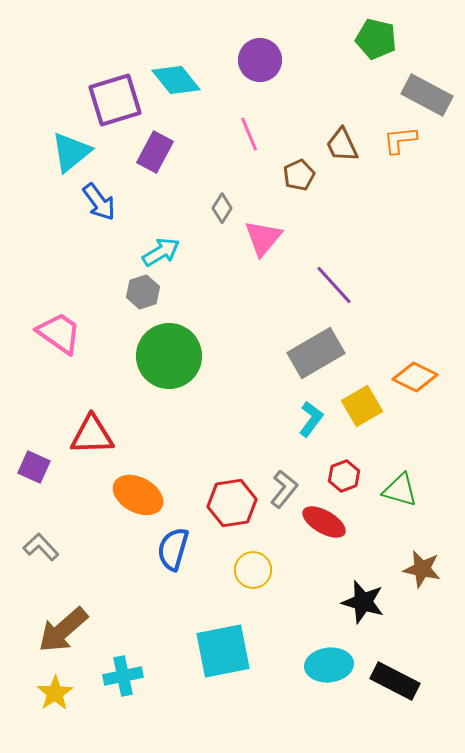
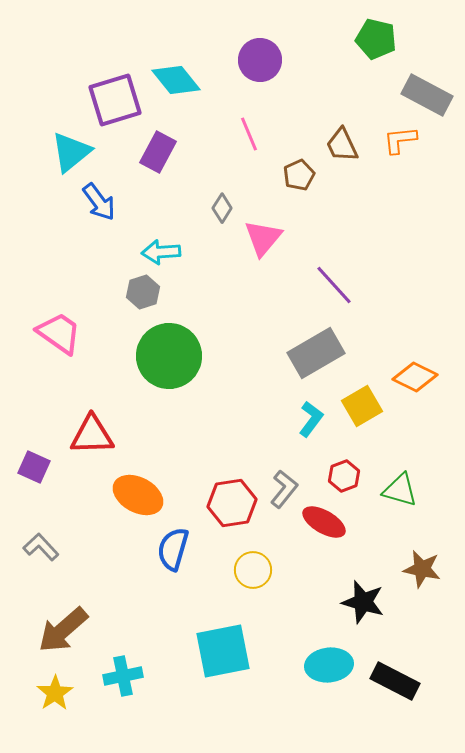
purple rectangle at (155, 152): moved 3 px right
cyan arrow at (161, 252): rotated 153 degrees counterclockwise
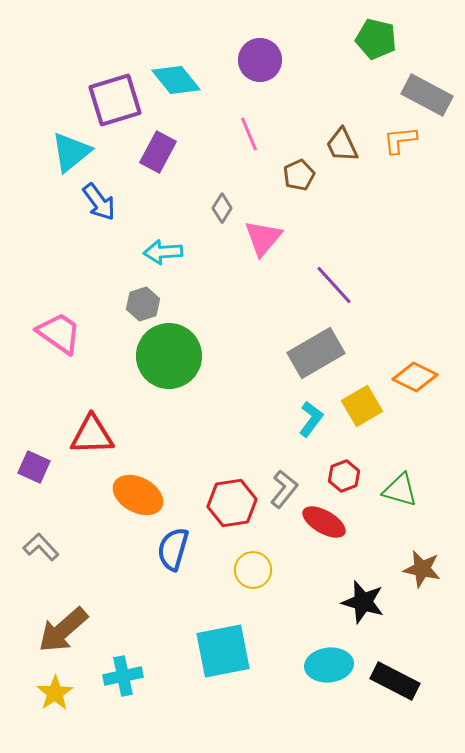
cyan arrow at (161, 252): moved 2 px right
gray hexagon at (143, 292): moved 12 px down
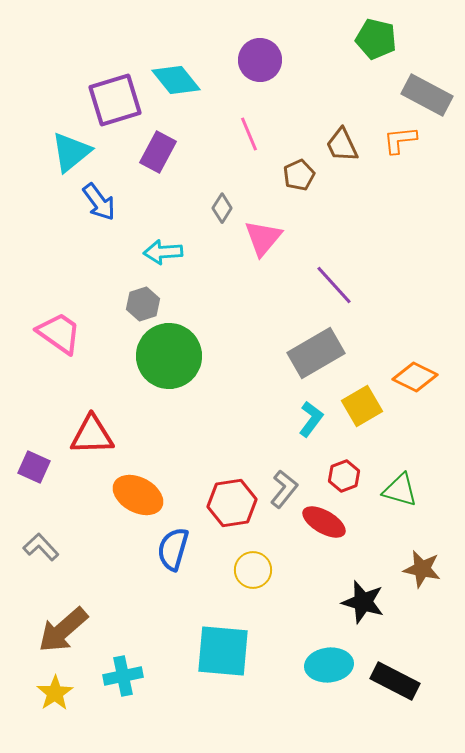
cyan square at (223, 651): rotated 16 degrees clockwise
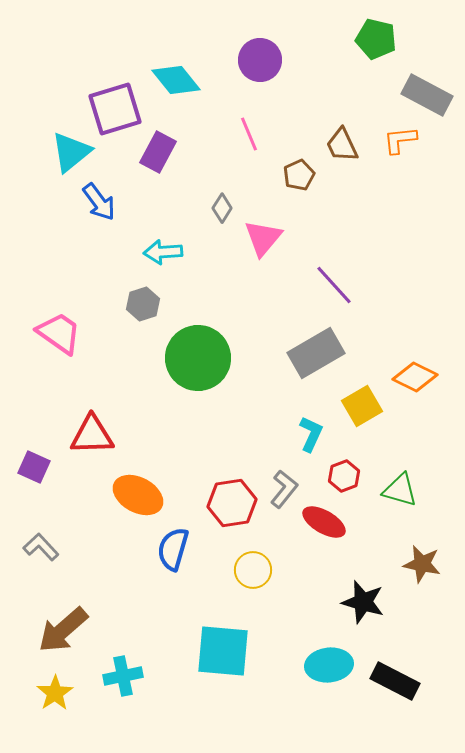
purple square at (115, 100): moved 9 px down
green circle at (169, 356): moved 29 px right, 2 px down
cyan L-shape at (311, 419): moved 15 px down; rotated 12 degrees counterclockwise
brown star at (422, 569): moved 5 px up
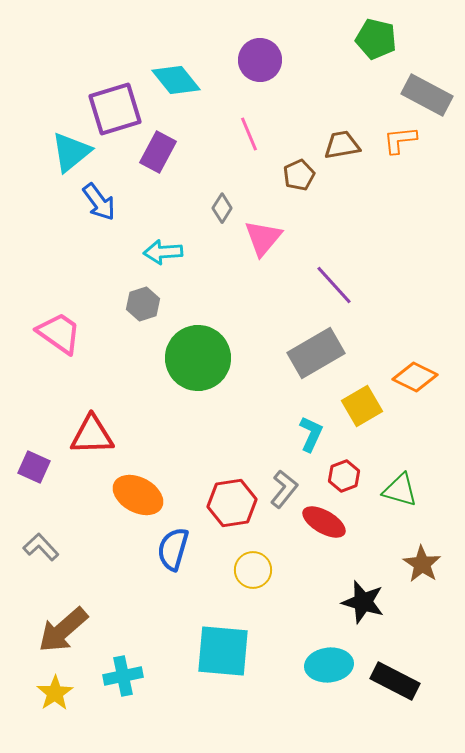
brown trapezoid at (342, 145): rotated 105 degrees clockwise
brown star at (422, 564): rotated 21 degrees clockwise
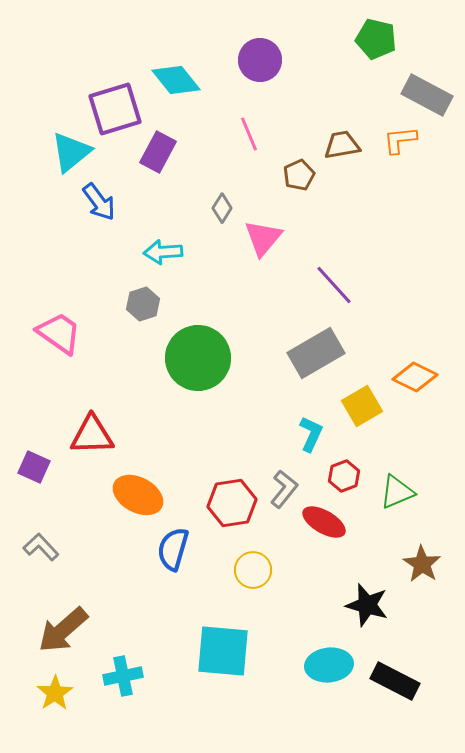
green triangle at (400, 490): moved 3 px left, 2 px down; rotated 39 degrees counterclockwise
black star at (363, 602): moved 4 px right, 3 px down
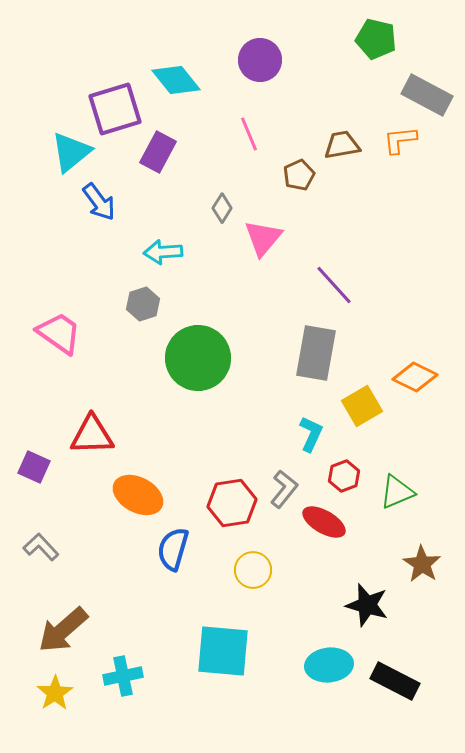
gray rectangle at (316, 353): rotated 50 degrees counterclockwise
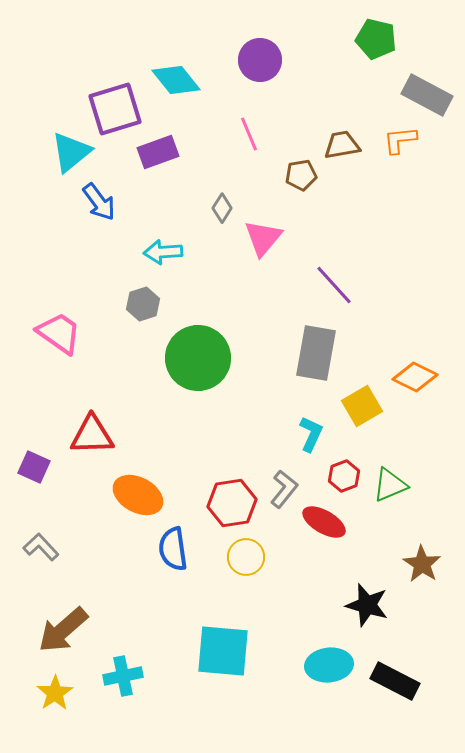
purple rectangle at (158, 152): rotated 42 degrees clockwise
brown pentagon at (299, 175): moved 2 px right; rotated 16 degrees clockwise
green triangle at (397, 492): moved 7 px left, 7 px up
blue semicircle at (173, 549): rotated 24 degrees counterclockwise
yellow circle at (253, 570): moved 7 px left, 13 px up
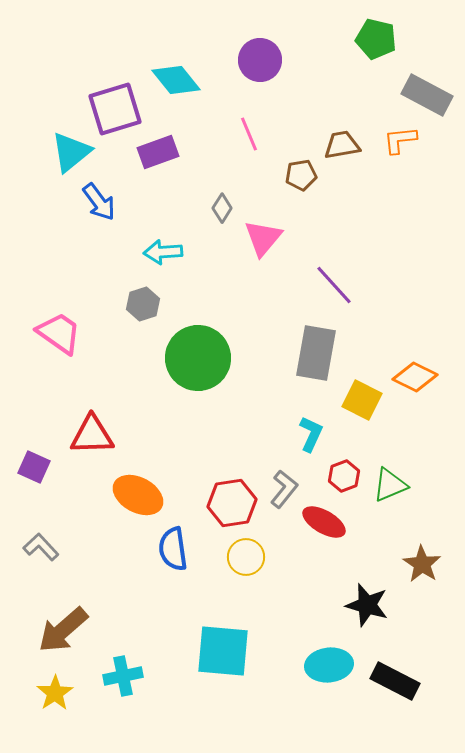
yellow square at (362, 406): moved 6 px up; rotated 33 degrees counterclockwise
